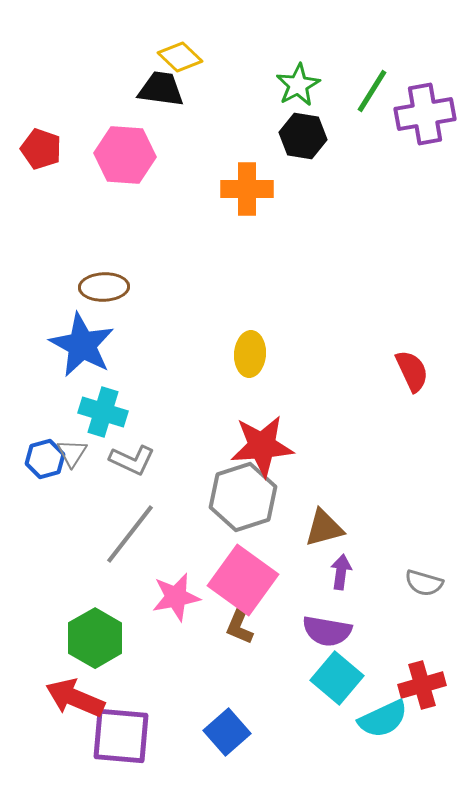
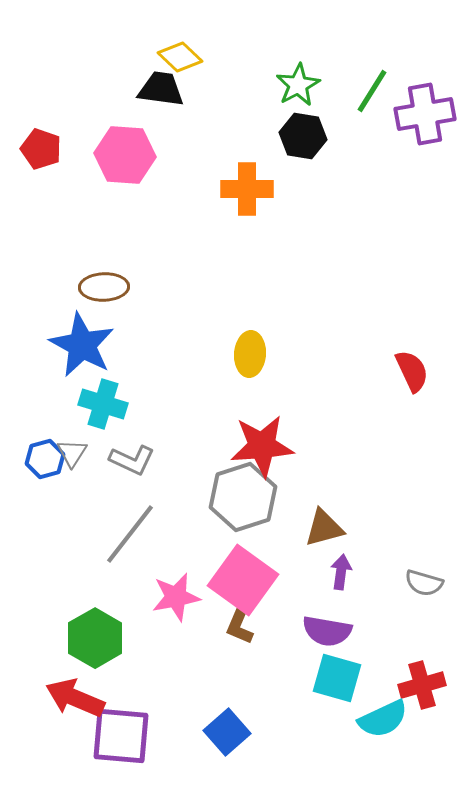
cyan cross: moved 8 px up
cyan square: rotated 24 degrees counterclockwise
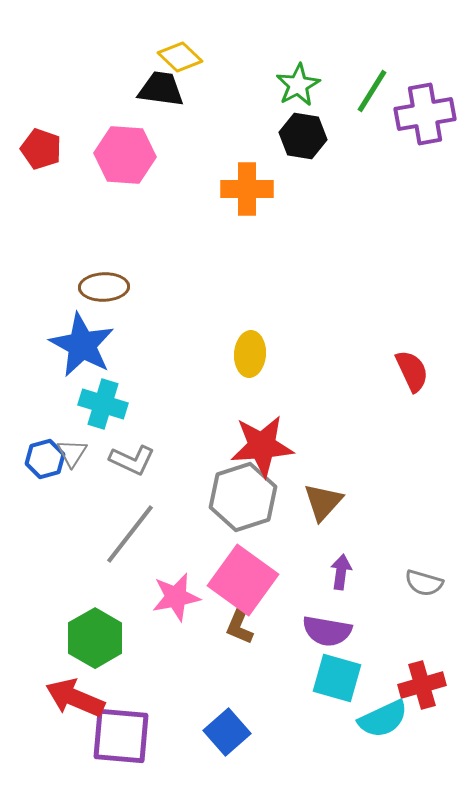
brown triangle: moved 1 px left, 26 px up; rotated 33 degrees counterclockwise
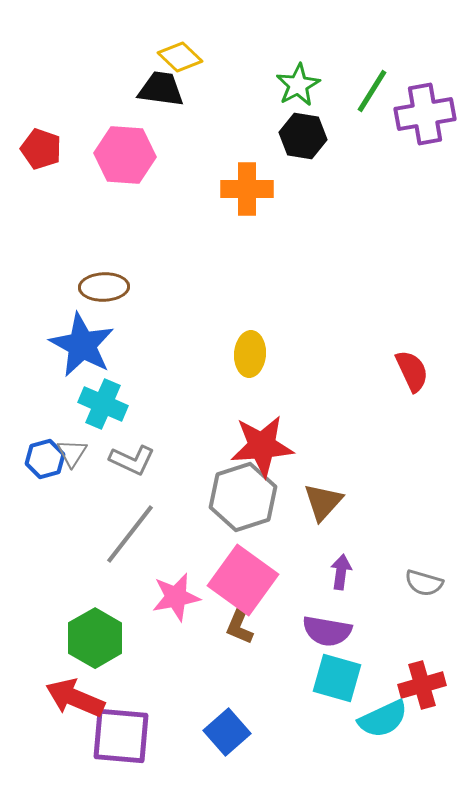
cyan cross: rotated 6 degrees clockwise
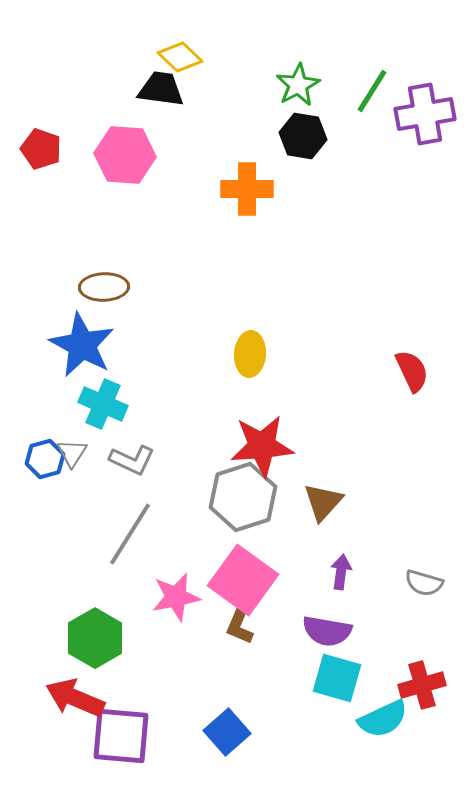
gray line: rotated 6 degrees counterclockwise
